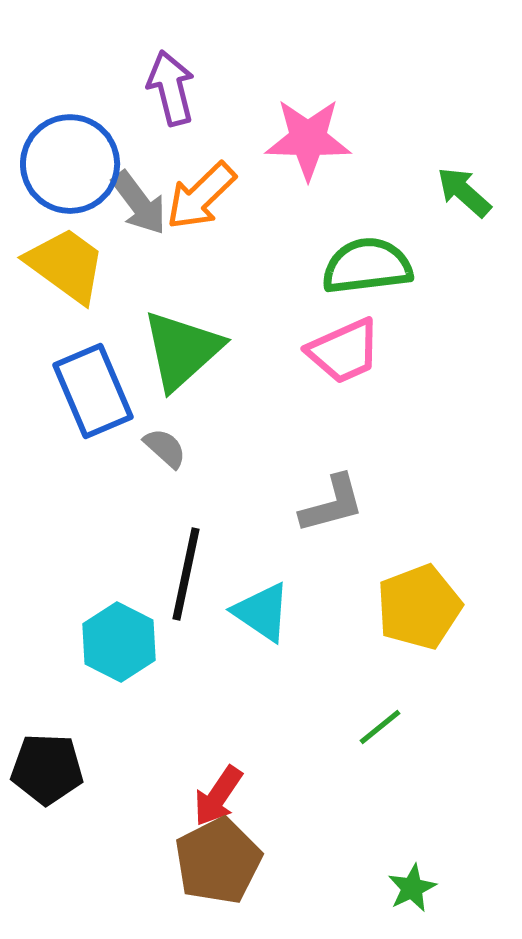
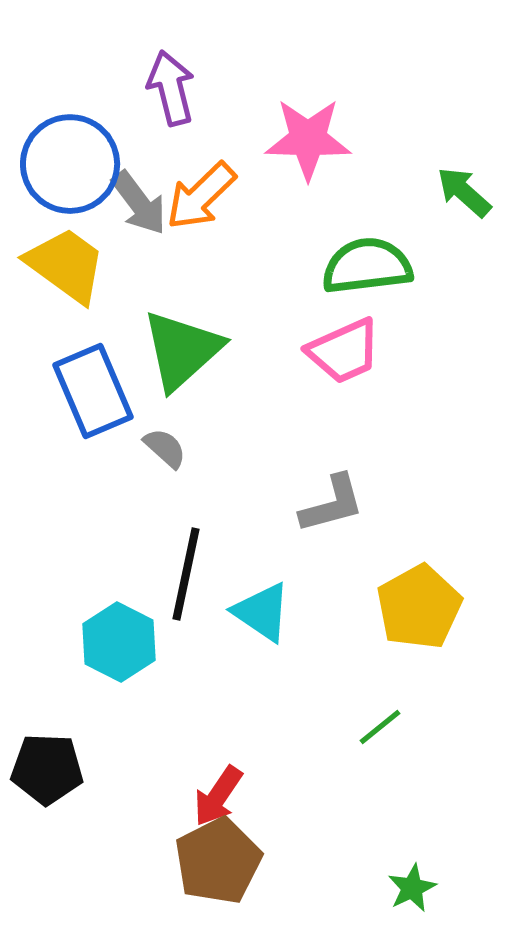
yellow pentagon: rotated 8 degrees counterclockwise
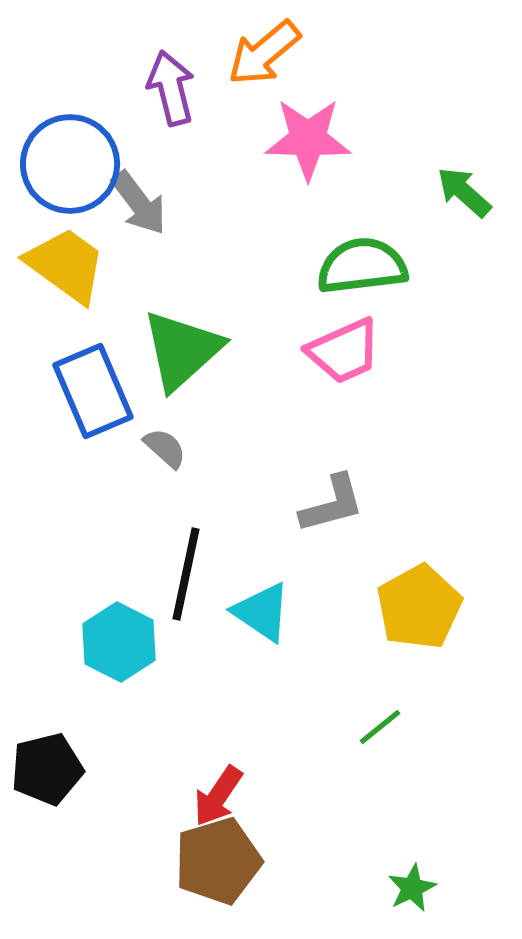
orange arrow: moved 63 px right, 143 px up; rotated 4 degrees clockwise
green semicircle: moved 5 px left
black pentagon: rotated 16 degrees counterclockwise
brown pentagon: rotated 10 degrees clockwise
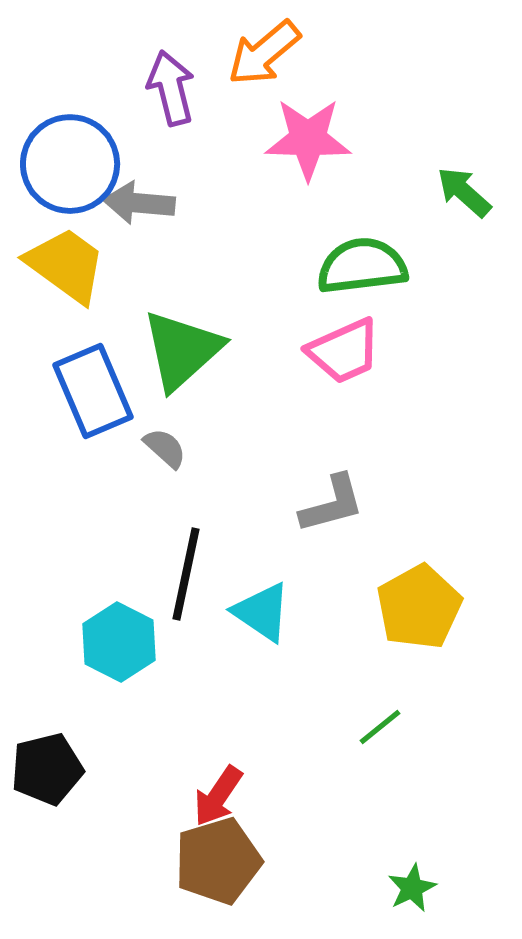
gray arrow: rotated 132 degrees clockwise
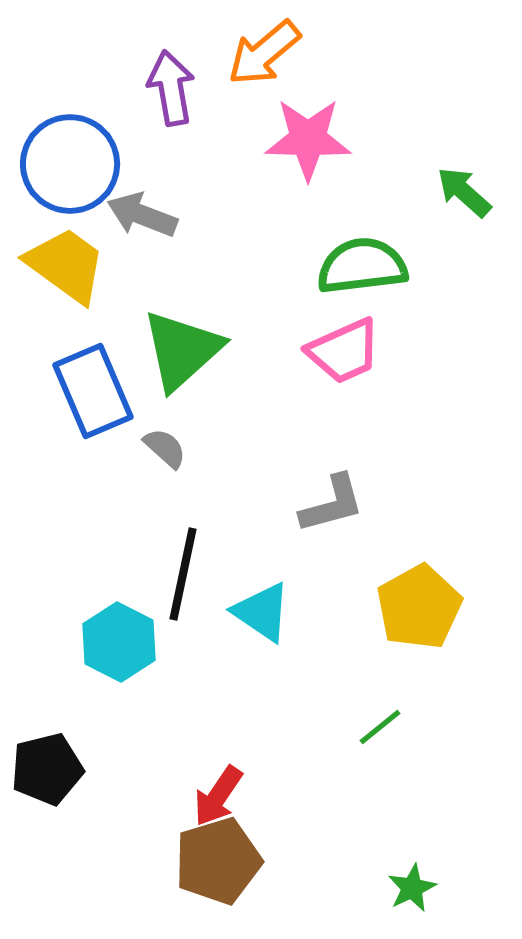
purple arrow: rotated 4 degrees clockwise
gray arrow: moved 3 px right, 12 px down; rotated 16 degrees clockwise
black line: moved 3 px left
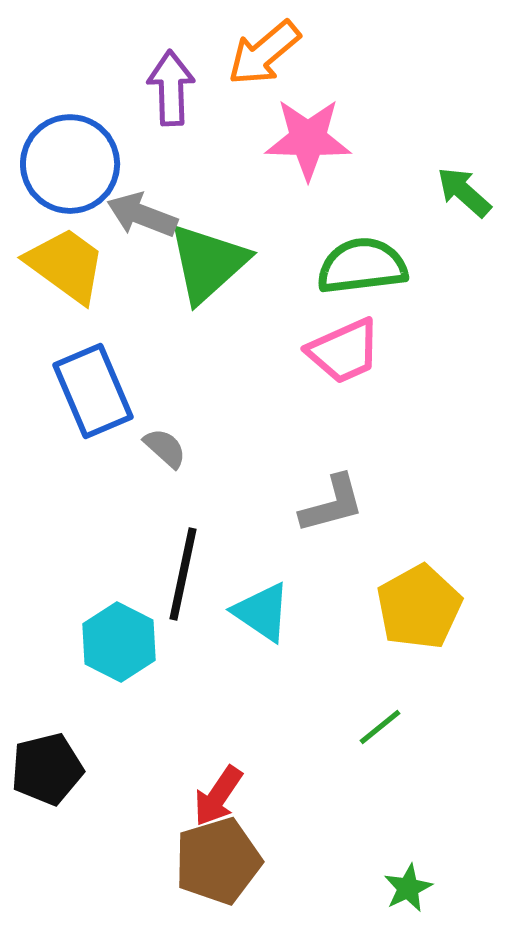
purple arrow: rotated 8 degrees clockwise
green triangle: moved 26 px right, 87 px up
green star: moved 4 px left
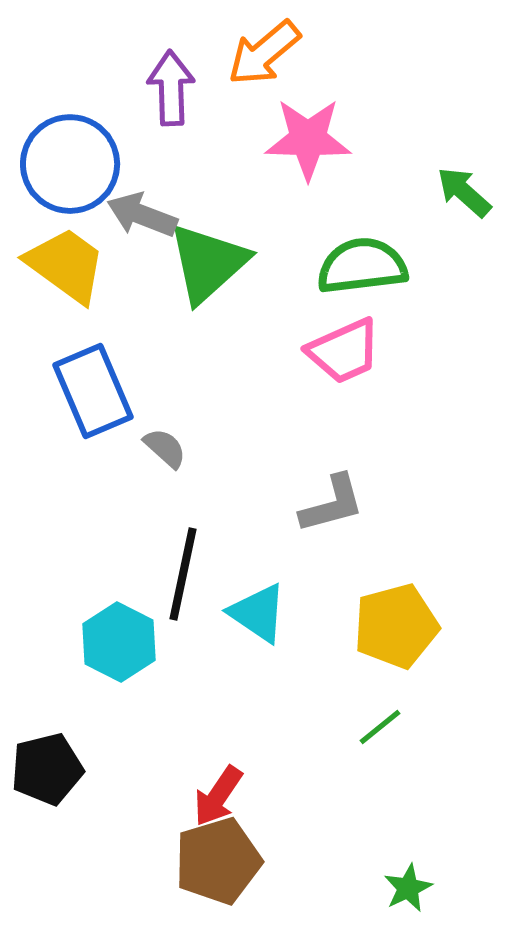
yellow pentagon: moved 23 px left, 19 px down; rotated 14 degrees clockwise
cyan triangle: moved 4 px left, 1 px down
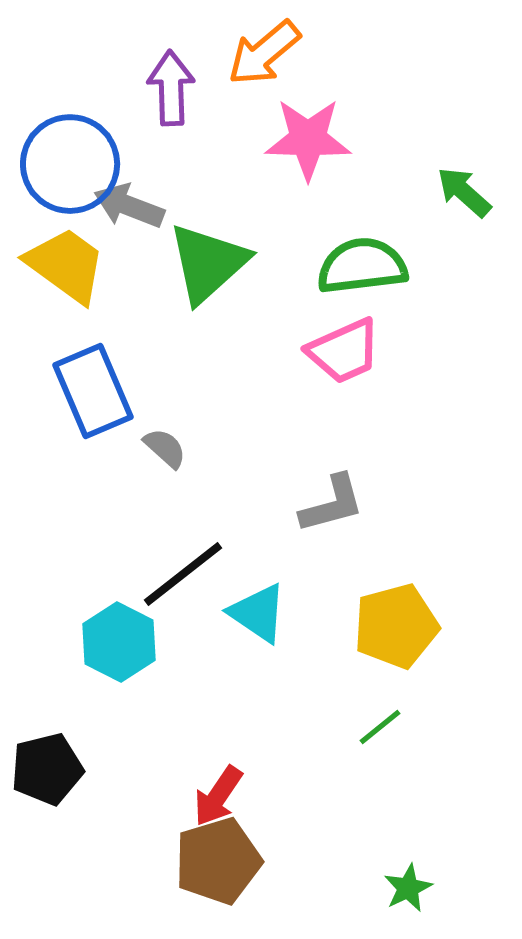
gray arrow: moved 13 px left, 9 px up
black line: rotated 40 degrees clockwise
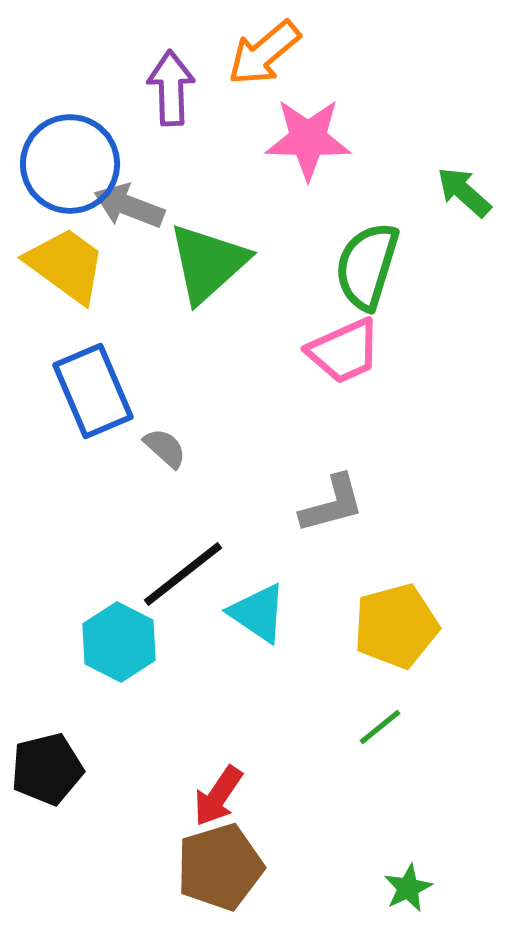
green semicircle: moved 5 px right; rotated 66 degrees counterclockwise
brown pentagon: moved 2 px right, 6 px down
